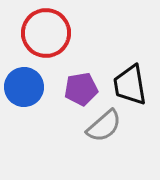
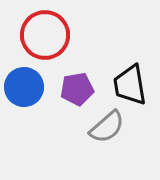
red circle: moved 1 px left, 2 px down
purple pentagon: moved 4 px left
gray semicircle: moved 3 px right, 1 px down
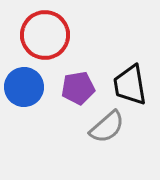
purple pentagon: moved 1 px right, 1 px up
